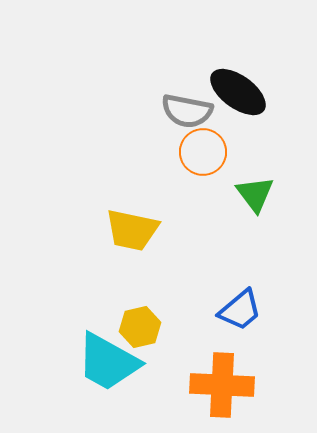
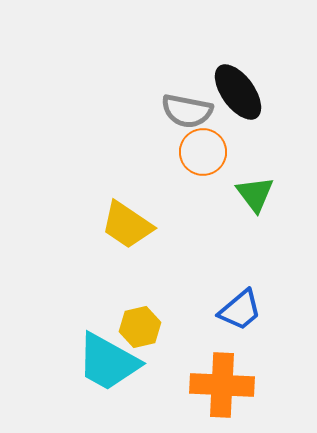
black ellipse: rotated 18 degrees clockwise
yellow trapezoid: moved 5 px left, 5 px up; rotated 22 degrees clockwise
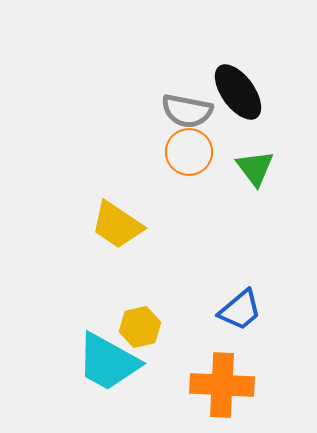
orange circle: moved 14 px left
green triangle: moved 26 px up
yellow trapezoid: moved 10 px left
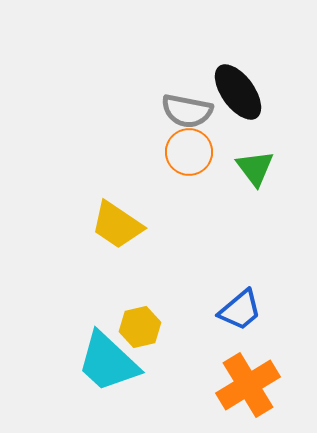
cyan trapezoid: rotated 14 degrees clockwise
orange cross: moved 26 px right; rotated 34 degrees counterclockwise
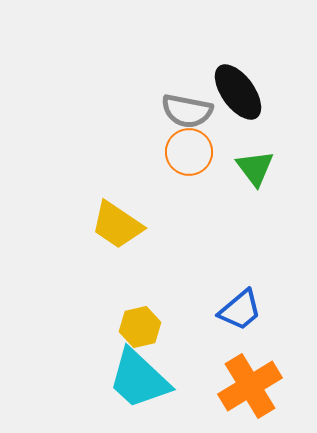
cyan trapezoid: moved 31 px right, 17 px down
orange cross: moved 2 px right, 1 px down
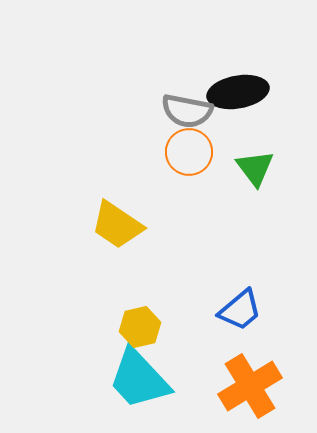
black ellipse: rotated 64 degrees counterclockwise
cyan trapezoid: rotated 4 degrees clockwise
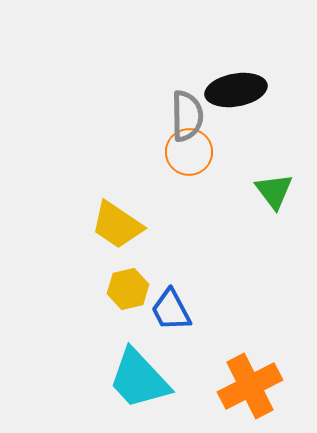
black ellipse: moved 2 px left, 2 px up
gray semicircle: moved 5 px down; rotated 102 degrees counterclockwise
green triangle: moved 19 px right, 23 px down
blue trapezoid: moved 69 px left; rotated 102 degrees clockwise
yellow hexagon: moved 12 px left, 38 px up
orange cross: rotated 4 degrees clockwise
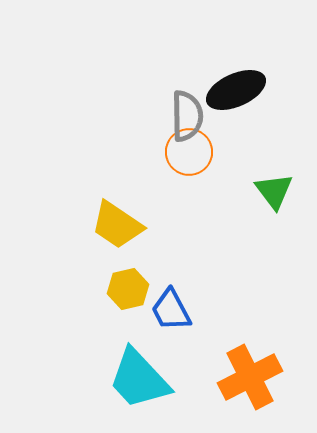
black ellipse: rotated 14 degrees counterclockwise
orange cross: moved 9 px up
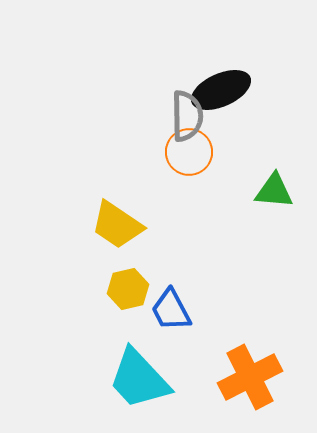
black ellipse: moved 15 px left
green triangle: rotated 48 degrees counterclockwise
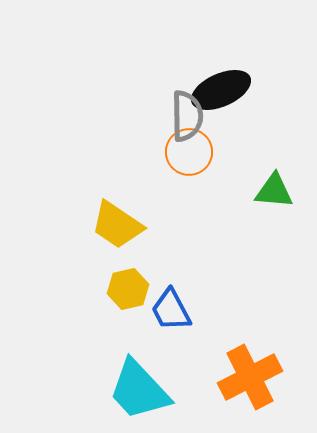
cyan trapezoid: moved 11 px down
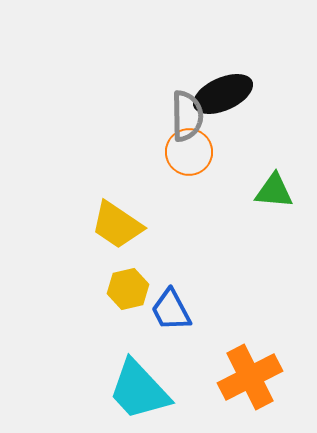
black ellipse: moved 2 px right, 4 px down
